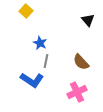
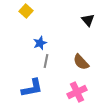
blue star: rotated 24 degrees clockwise
blue L-shape: moved 8 px down; rotated 45 degrees counterclockwise
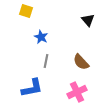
yellow square: rotated 24 degrees counterclockwise
blue star: moved 1 px right, 6 px up; rotated 24 degrees counterclockwise
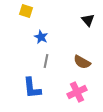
brown semicircle: moved 1 px right; rotated 18 degrees counterclockwise
blue L-shape: rotated 95 degrees clockwise
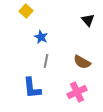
yellow square: rotated 24 degrees clockwise
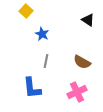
black triangle: rotated 16 degrees counterclockwise
blue star: moved 1 px right, 3 px up
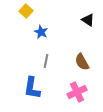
blue star: moved 1 px left, 2 px up
brown semicircle: rotated 30 degrees clockwise
blue L-shape: rotated 15 degrees clockwise
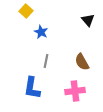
black triangle: rotated 16 degrees clockwise
pink cross: moved 2 px left, 1 px up; rotated 18 degrees clockwise
